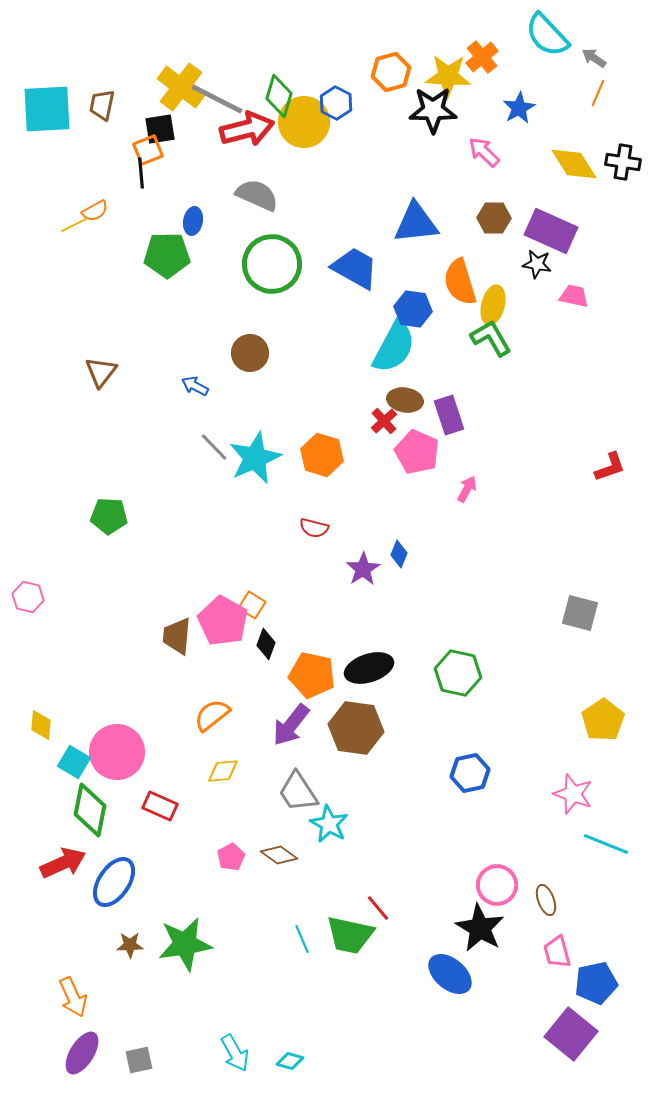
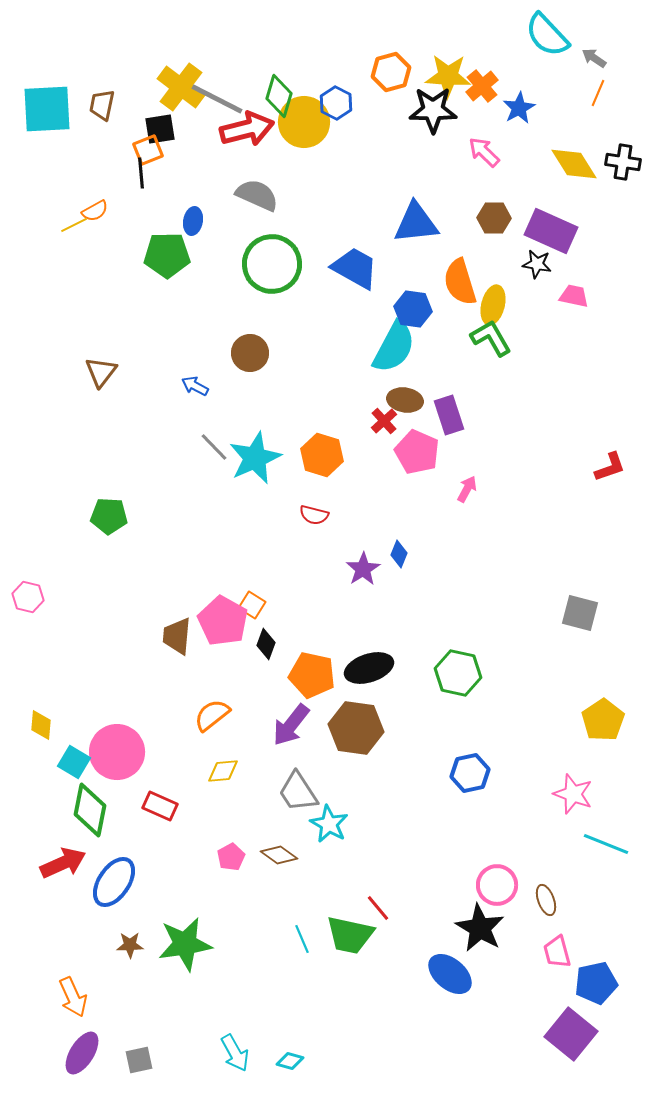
orange cross at (482, 57): moved 29 px down
red semicircle at (314, 528): moved 13 px up
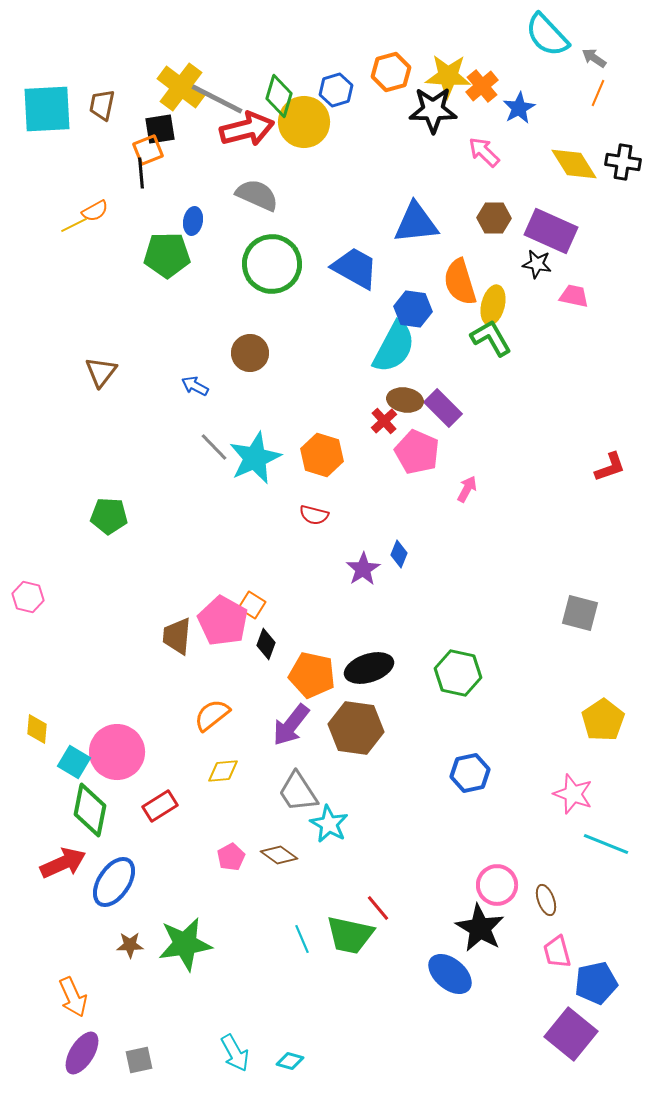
blue hexagon at (336, 103): moved 13 px up; rotated 16 degrees clockwise
purple rectangle at (449, 415): moved 6 px left, 7 px up; rotated 27 degrees counterclockwise
yellow diamond at (41, 725): moved 4 px left, 4 px down
red rectangle at (160, 806): rotated 56 degrees counterclockwise
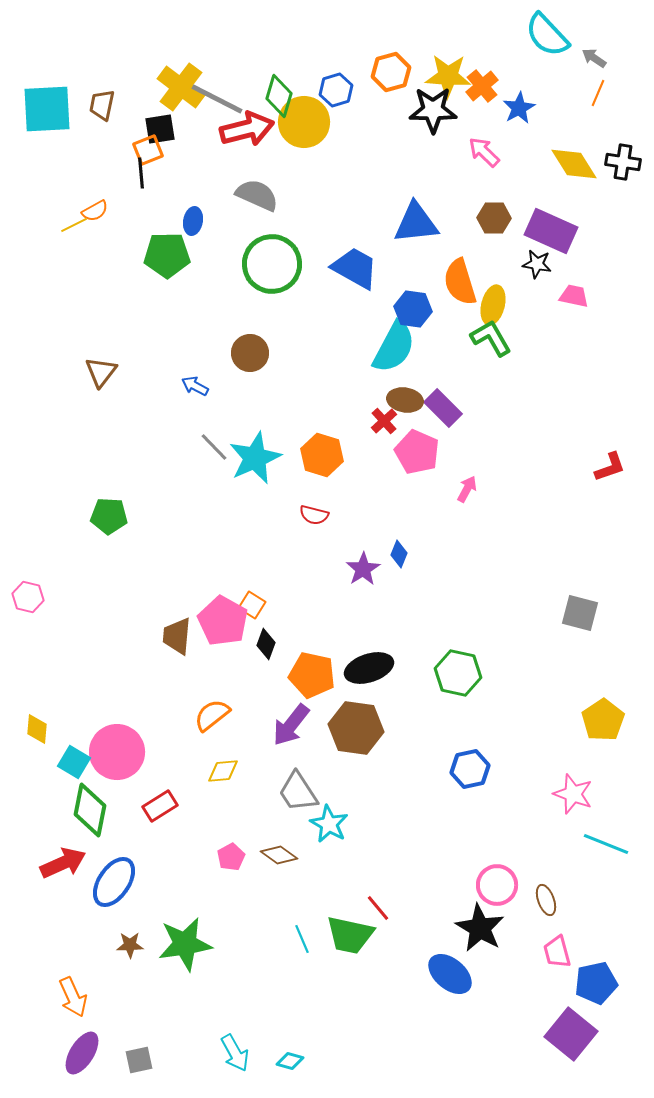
blue hexagon at (470, 773): moved 4 px up
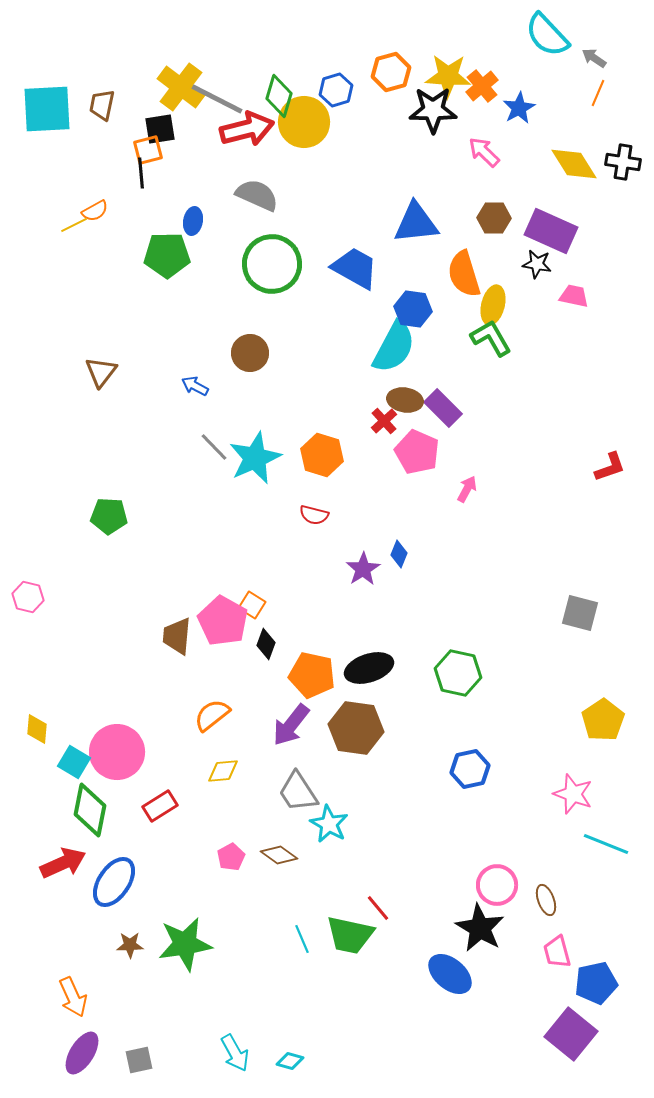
orange square at (148, 150): rotated 8 degrees clockwise
orange semicircle at (460, 282): moved 4 px right, 8 px up
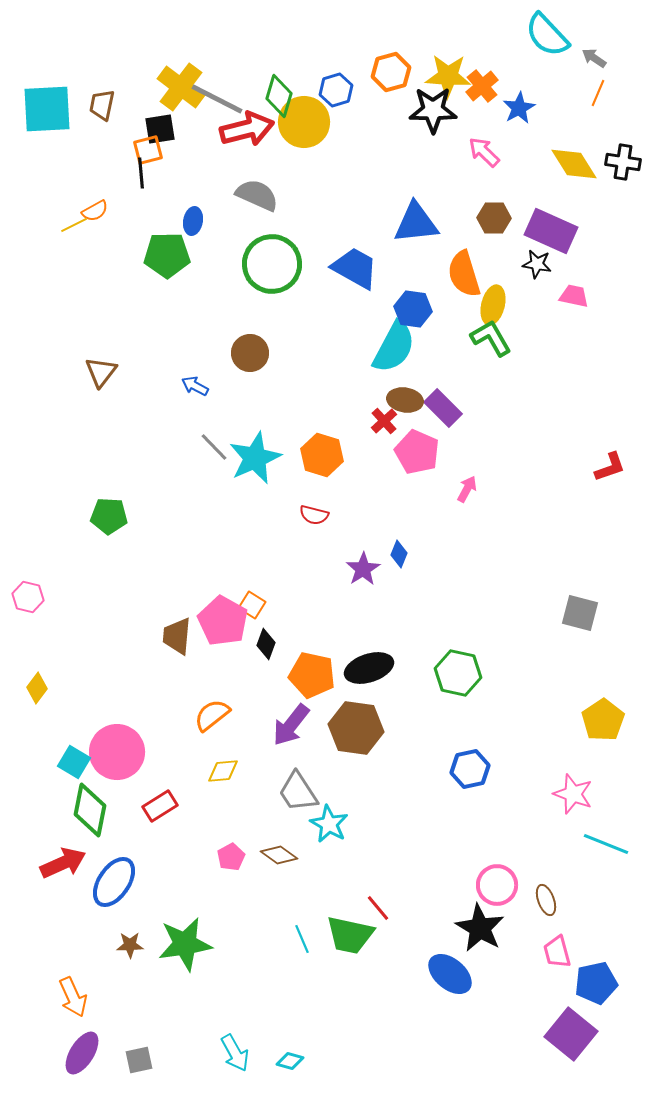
yellow diamond at (37, 729): moved 41 px up; rotated 32 degrees clockwise
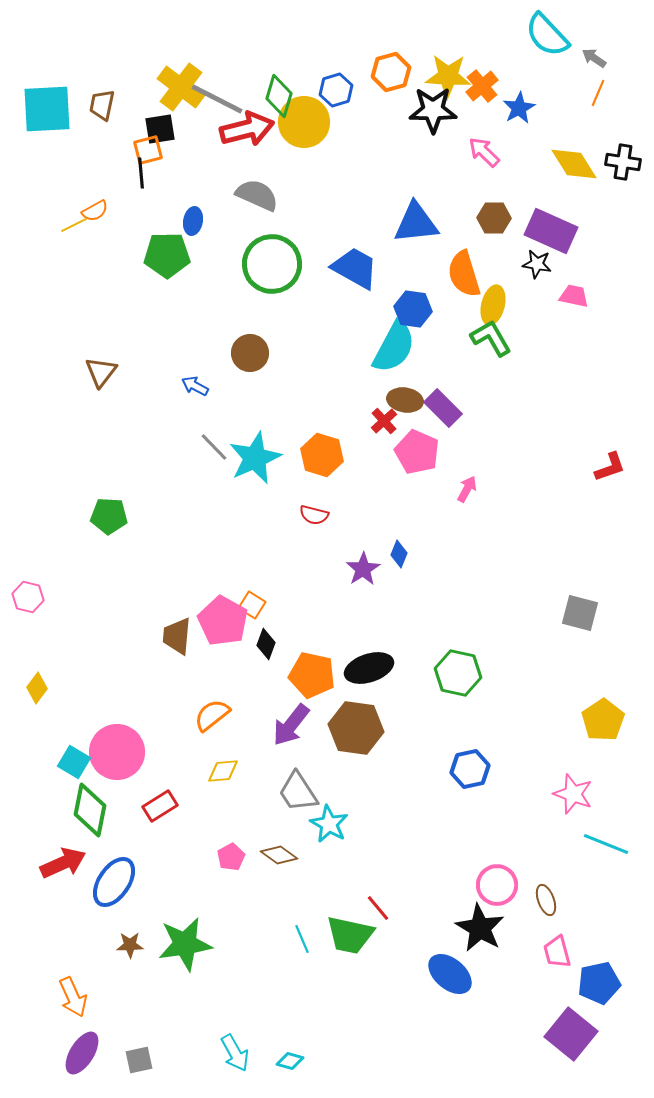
blue pentagon at (596, 983): moved 3 px right
